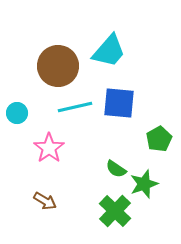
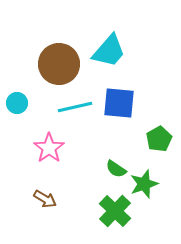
brown circle: moved 1 px right, 2 px up
cyan circle: moved 10 px up
brown arrow: moved 2 px up
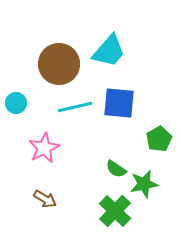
cyan circle: moved 1 px left
pink star: moved 5 px left; rotated 8 degrees clockwise
green star: rotated 8 degrees clockwise
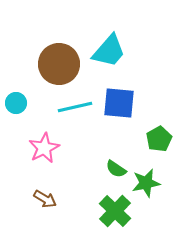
green star: moved 2 px right, 1 px up
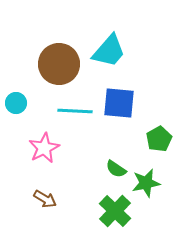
cyan line: moved 4 px down; rotated 16 degrees clockwise
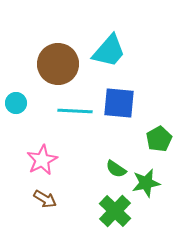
brown circle: moved 1 px left
pink star: moved 2 px left, 12 px down
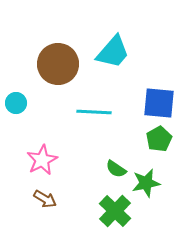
cyan trapezoid: moved 4 px right, 1 px down
blue square: moved 40 px right
cyan line: moved 19 px right, 1 px down
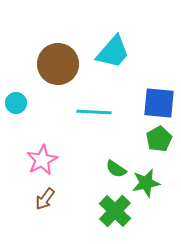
brown arrow: rotated 95 degrees clockwise
